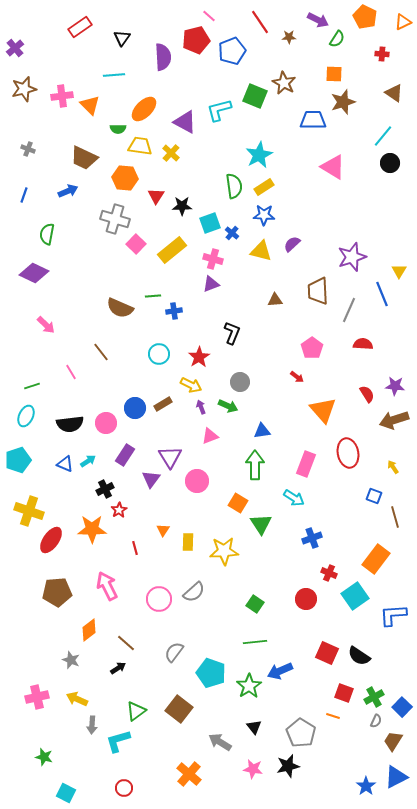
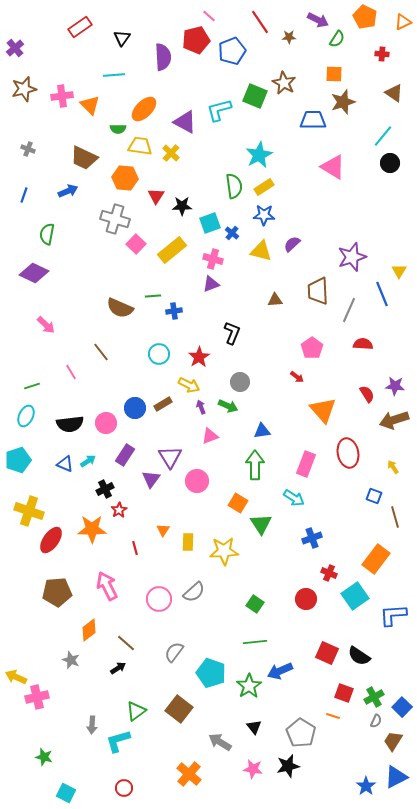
yellow arrow at (191, 385): moved 2 px left
yellow arrow at (77, 699): moved 61 px left, 22 px up
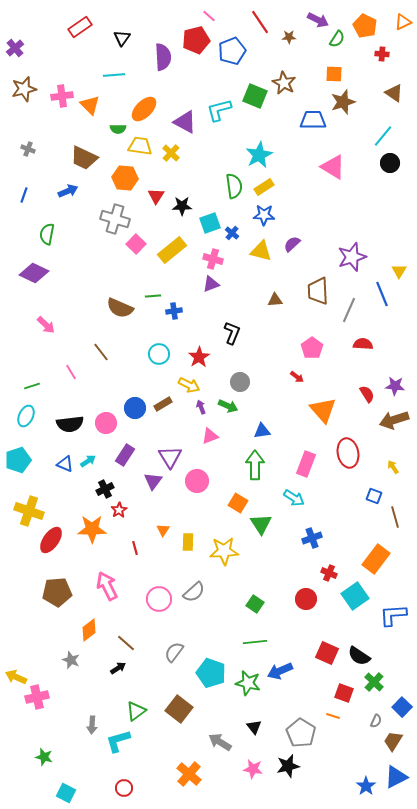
orange pentagon at (365, 17): moved 9 px down
purple triangle at (151, 479): moved 2 px right, 2 px down
green star at (249, 686): moved 1 px left, 3 px up; rotated 25 degrees counterclockwise
green cross at (374, 697): moved 15 px up; rotated 18 degrees counterclockwise
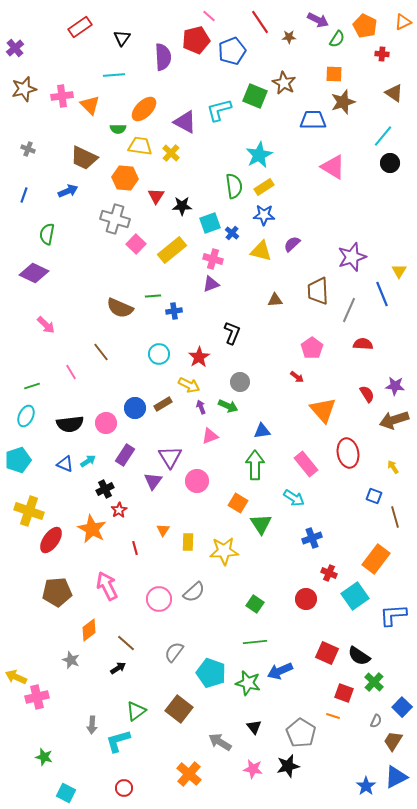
pink rectangle at (306, 464): rotated 60 degrees counterclockwise
orange star at (92, 529): rotated 28 degrees clockwise
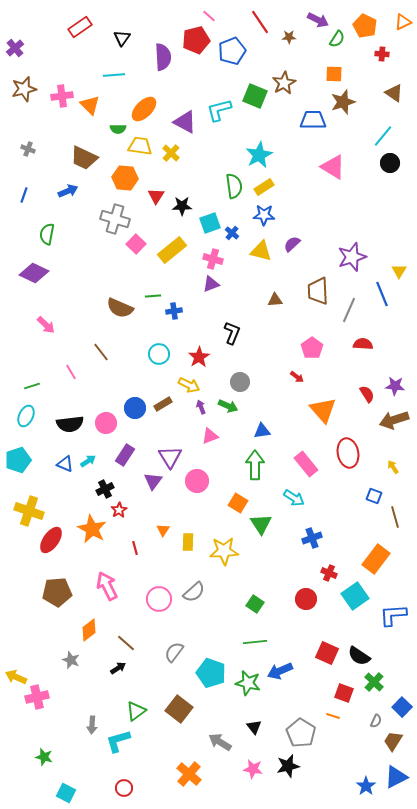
brown star at (284, 83): rotated 15 degrees clockwise
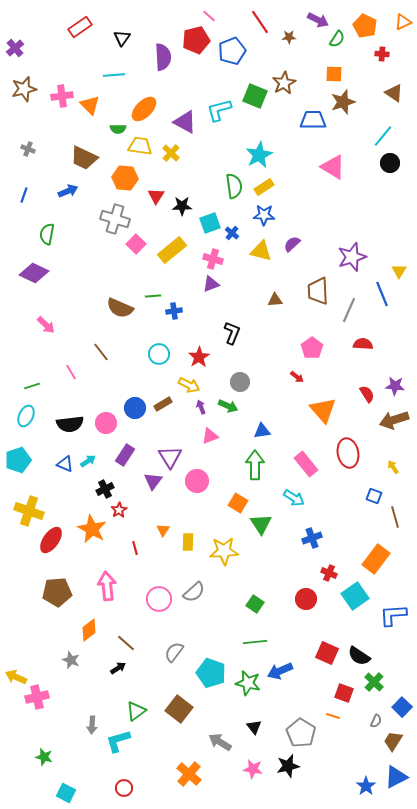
pink arrow at (107, 586): rotated 20 degrees clockwise
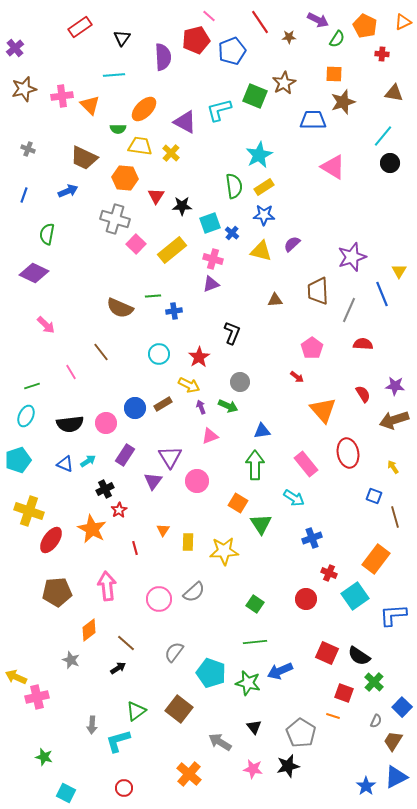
brown triangle at (394, 93): rotated 24 degrees counterclockwise
red semicircle at (367, 394): moved 4 px left
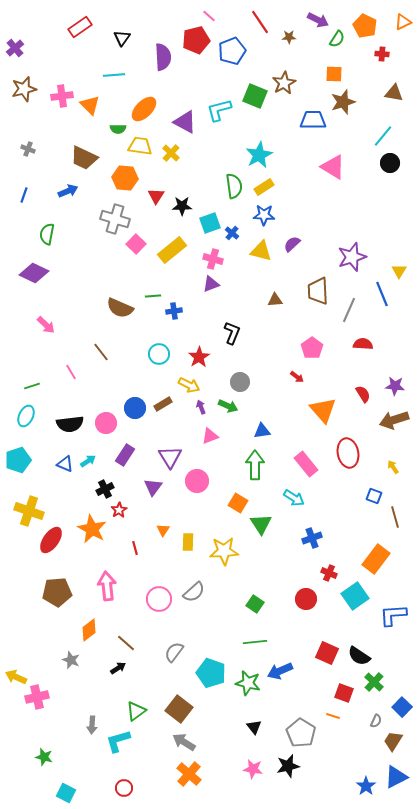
purple triangle at (153, 481): moved 6 px down
gray arrow at (220, 742): moved 36 px left
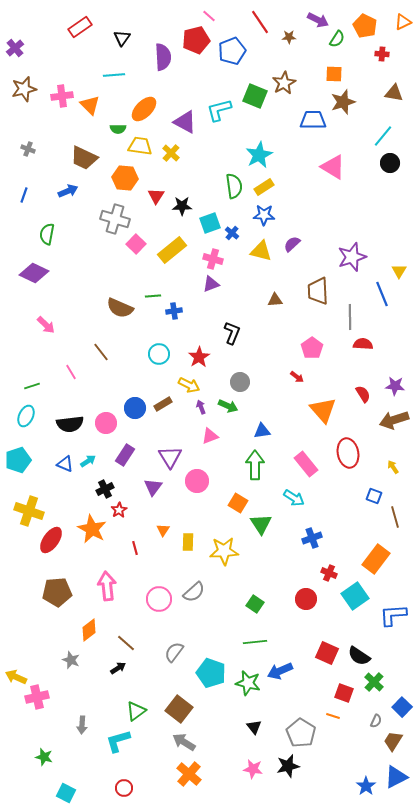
gray line at (349, 310): moved 1 px right, 7 px down; rotated 25 degrees counterclockwise
gray arrow at (92, 725): moved 10 px left
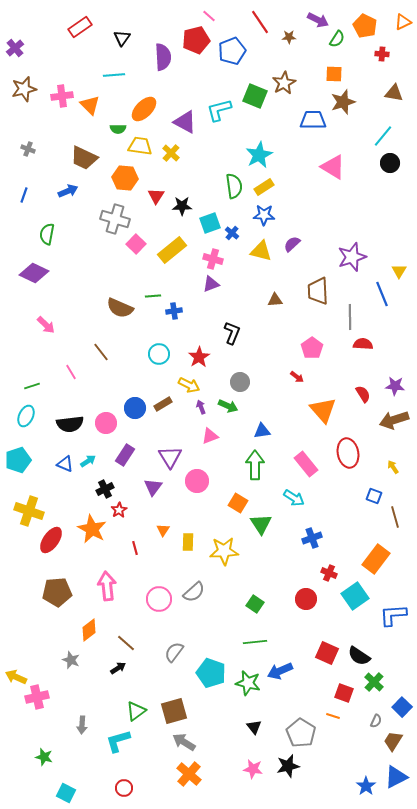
brown square at (179, 709): moved 5 px left, 2 px down; rotated 36 degrees clockwise
